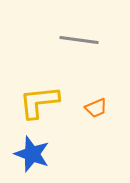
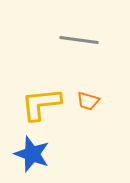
yellow L-shape: moved 2 px right, 2 px down
orange trapezoid: moved 8 px left, 7 px up; rotated 40 degrees clockwise
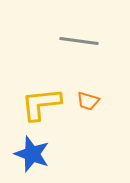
gray line: moved 1 px down
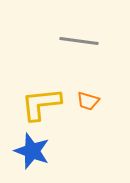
blue star: moved 3 px up
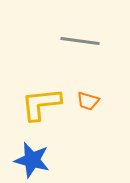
gray line: moved 1 px right
blue star: moved 9 px down; rotated 6 degrees counterclockwise
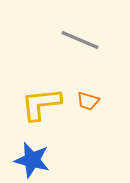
gray line: moved 1 px up; rotated 15 degrees clockwise
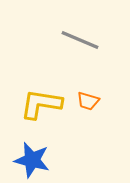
yellow L-shape: rotated 15 degrees clockwise
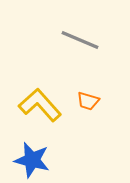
yellow L-shape: moved 1 px left, 1 px down; rotated 39 degrees clockwise
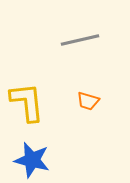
gray line: rotated 36 degrees counterclockwise
yellow L-shape: moved 13 px left, 3 px up; rotated 36 degrees clockwise
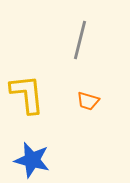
gray line: rotated 63 degrees counterclockwise
yellow L-shape: moved 8 px up
